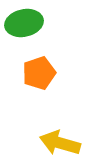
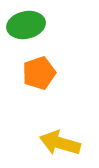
green ellipse: moved 2 px right, 2 px down
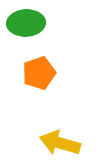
green ellipse: moved 2 px up; rotated 9 degrees clockwise
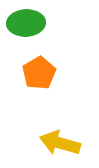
orange pentagon: rotated 12 degrees counterclockwise
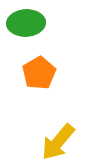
yellow arrow: moved 2 px left, 1 px up; rotated 66 degrees counterclockwise
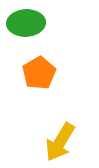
yellow arrow: moved 2 px right; rotated 9 degrees counterclockwise
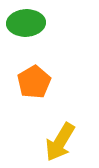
orange pentagon: moved 5 px left, 9 px down
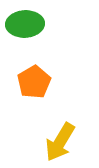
green ellipse: moved 1 px left, 1 px down
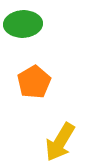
green ellipse: moved 2 px left
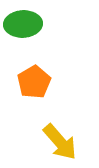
yellow arrow: rotated 72 degrees counterclockwise
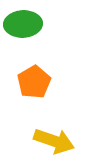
yellow arrow: moved 6 px left, 1 px up; rotated 30 degrees counterclockwise
